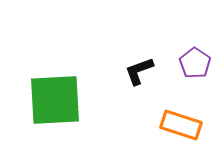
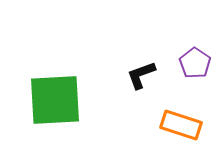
black L-shape: moved 2 px right, 4 px down
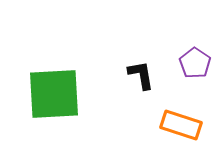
black L-shape: rotated 100 degrees clockwise
green square: moved 1 px left, 6 px up
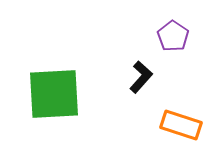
purple pentagon: moved 22 px left, 27 px up
black L-shape: moved 2 px down; rotated 52 degrees clockwise
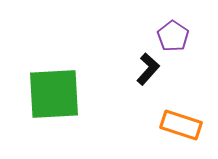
black L-shape: moved 7 px right, 8 px up
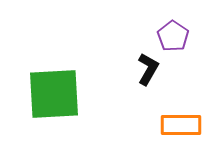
black L-shape: rotated 12 degrees counterclockwise
orange rectangle: rotated 18 degrees counterclockwise
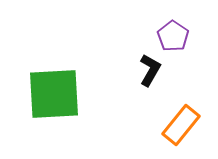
black L-shape: moved 2 px right, 1 px down
orange rectangle: rotated 51 degrees counterclockwise
